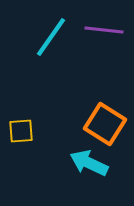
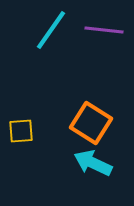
cyan line: moved 7 px up
orange square: moved 14 px left, 1 px up
cyan arrow: moved 4 px right
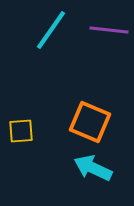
purple line: moved 5 px right
orange square: moved 1 px left, 1 px up; rotated 9 degrees counterclockwise
cyan arrow: moved 5 px down
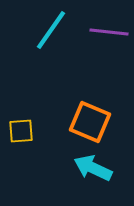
purple line: moved 2 px down
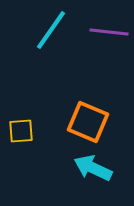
orange square: moved 2 px left
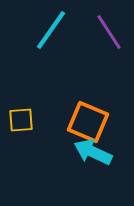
purple line: rotated 51 degrees clockwise
yellow square: moved 11 px up
cyan arrow: moved 16 px up
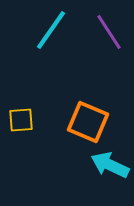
cyan arrow: moved 17 px right, 13 px down
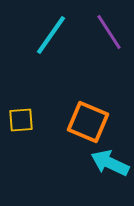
cyan line: moved 5 px down
cyan arrow: moved 2 px up
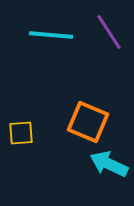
cyan line: rotated 60 degrees clockwise
yellow square: moved 13 px down
cyan arrow: moved 1 px left, 1 px down
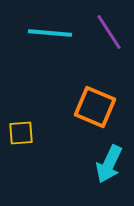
cyan line: moved 1 px left, 2 px up
orange square: moved 7 px right, 15 px up
cyan arrow: rotated 90 degrees counterclockwise
